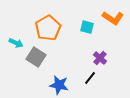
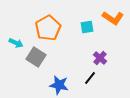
cyan square: rotated 24 degrees counterclockwise
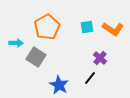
orange L-shape: moved 11 px down
orange pentagon: moved 1 px left, 1 px up
cyan arrow: rotated 24 degrees counterclockwise
blue star: rotated 18 degrees clockwise
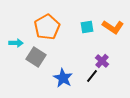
orange L-shape: moved 2 px up
purple cross: moved 2 px right, 3 px down
black line: moved 2 px right, 2 px up
blue star: moved 4 px right, 7 px up
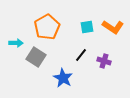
purple cross: moved 2 px right; rotated 24 degrees counterclockwise
black line: moved 11 px left, 21 px up
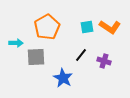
orange L-shape: moved 3 px left
gray square: rotated 36 degrees counterclockwise
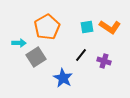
cyan arrow: moved 3 px right
gray square: rotated 30 degrees counterclockwise
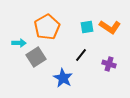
purple cross: moved 5 px right, 3 px down
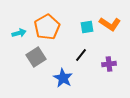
orange L-shape: moved 3 px up
cyan arrow: moved 10 px up; rotated 16 degrees counterclockwise
purple cross: rotated 24 degrees counterclockwise
